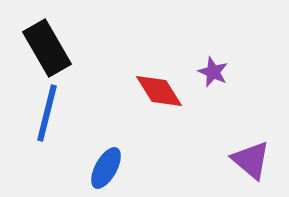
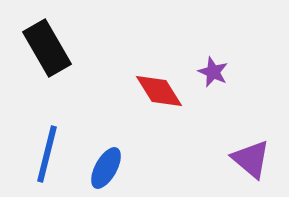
blue line: moved 41 px down
purple triangle: moved 1 px up
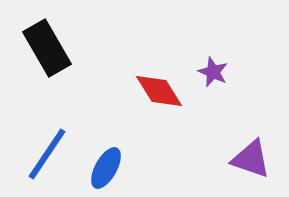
blue line: rotated 20 degrees clockwise
purple triangle: rotated 21 degrees counterclockwise
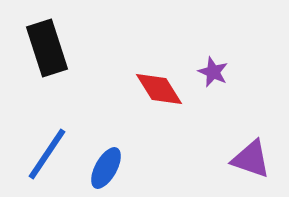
black rectangle: rotated 12 degrees clockwise
red diamond: moved 2 px up
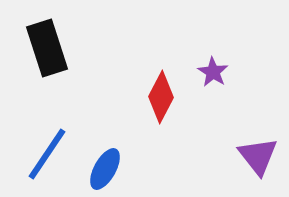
purple star: rotated 8 degrees clockwise
red diamond: moved 2 px right, 8 px down; rotated 60 degrees clockwise
purple triangle: moved 7 px right, 3 px up; rotated 33 degrees clockwise
blue ellipse: moved 1 px left, 1 px down
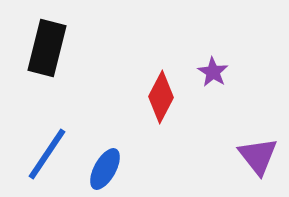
black rectangle: rotated 32 degrees clockwise
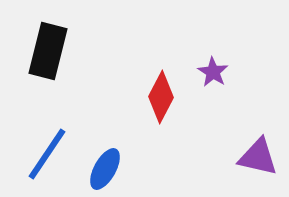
black rectangle: moved 1 px right, 3 px down
purple triangle: moved 1 px down; rotated 39 degrees counterclockwise
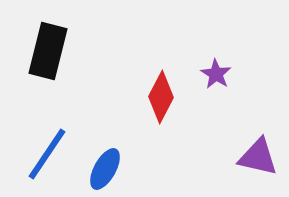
purple star: moved 3 px right, 2 px down
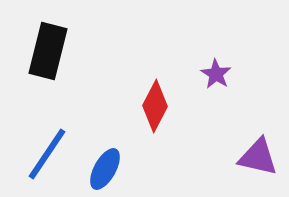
red diamond: moved 6 px left, 9 px down
